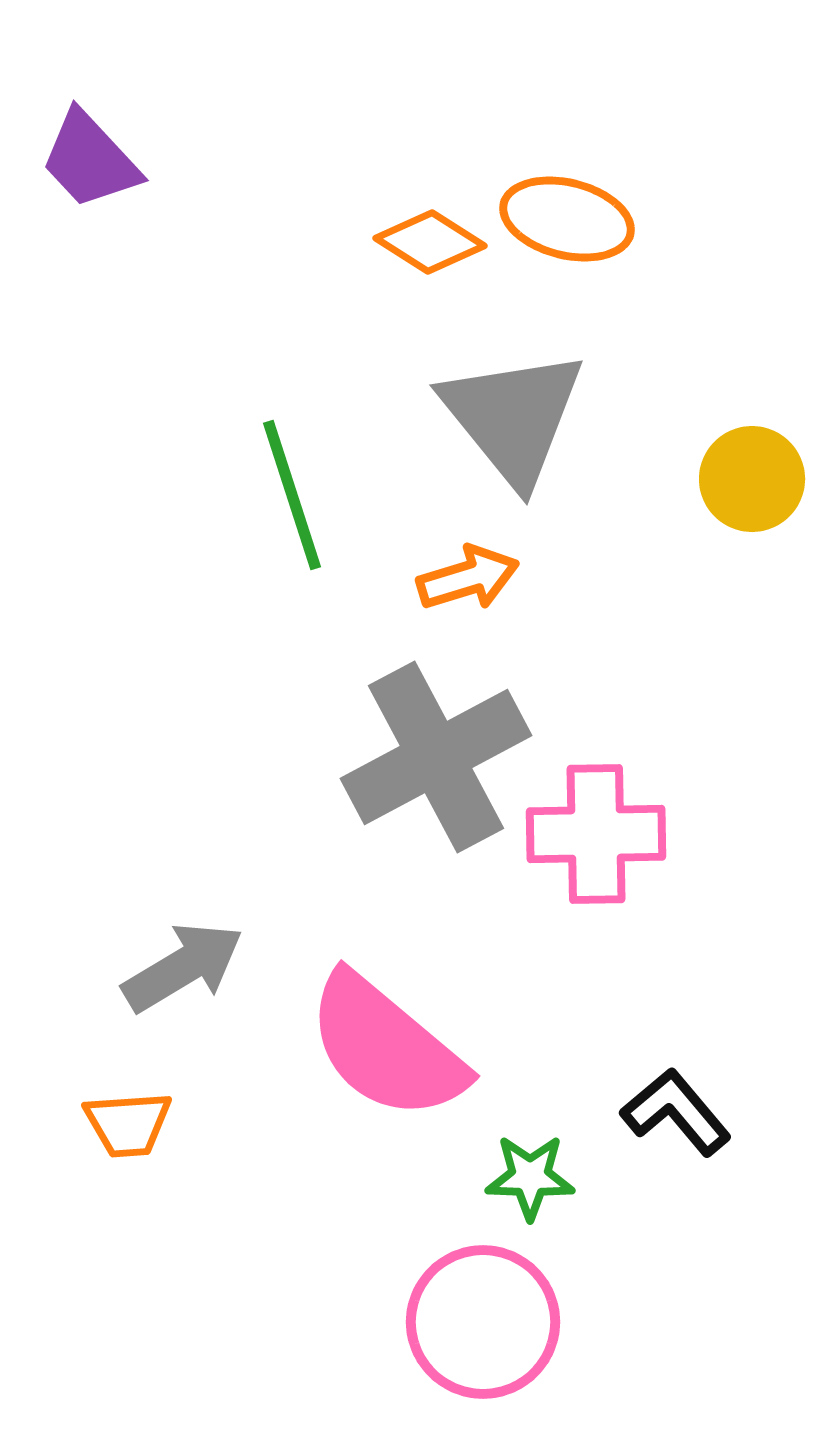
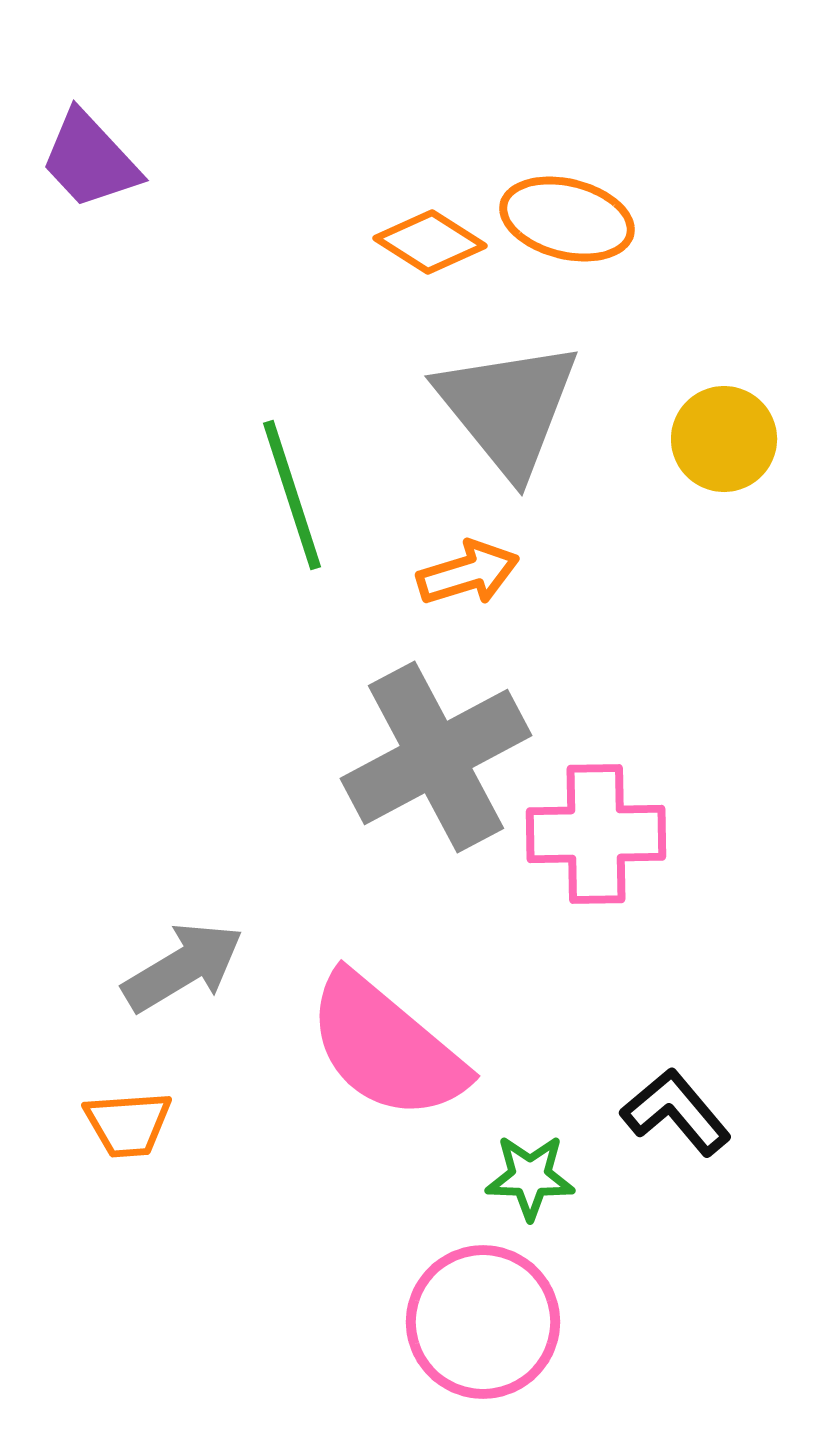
gray triangle: moved 5 px left, 9 px up
yellow circle: moved 28 px left, 40 px up
orange arrow: moved 5 px up
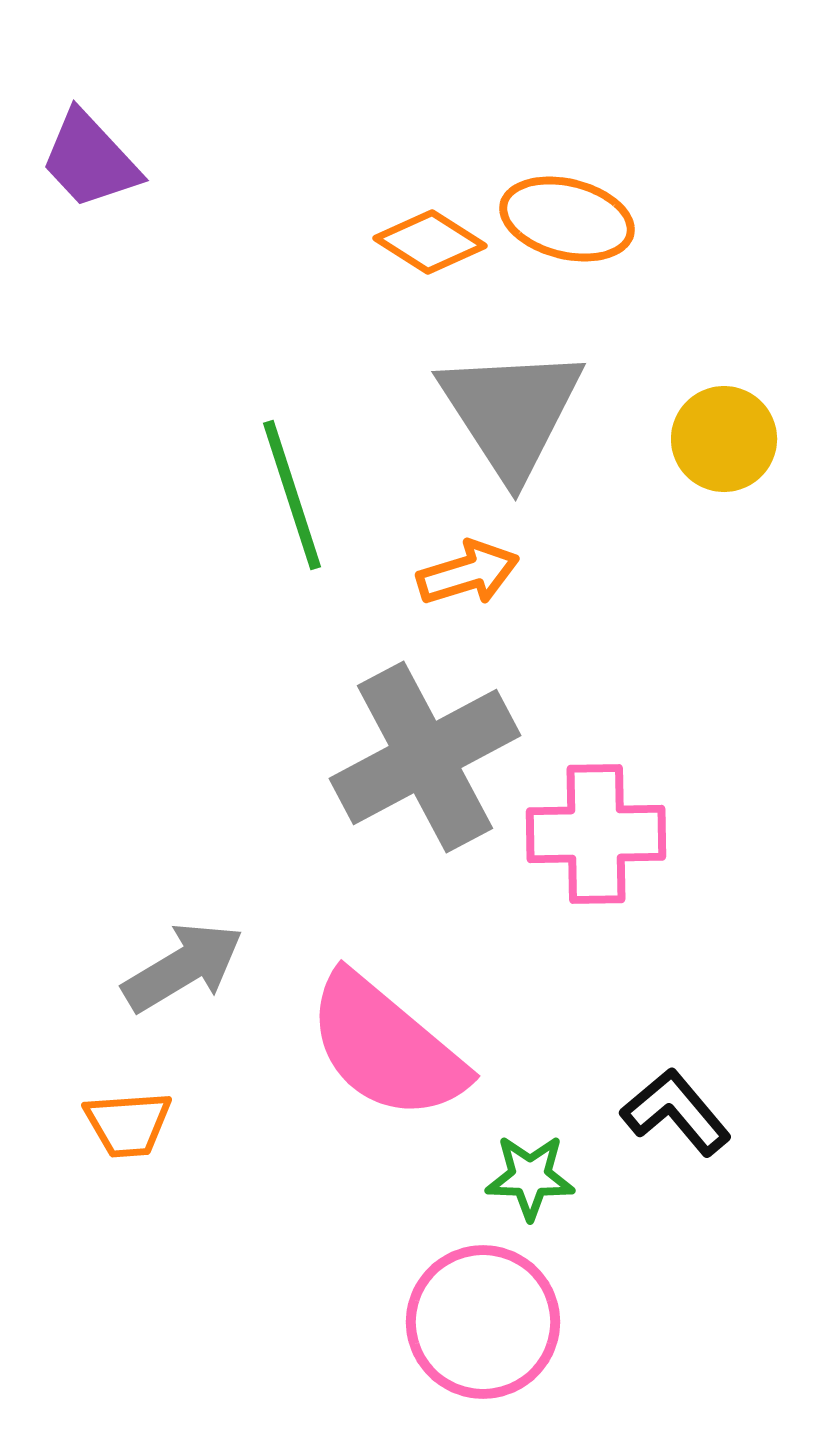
gray triangle: moved 3 px right, 4 px down; rotated 6 degrees clockwise
gray cross: moved 11 px left
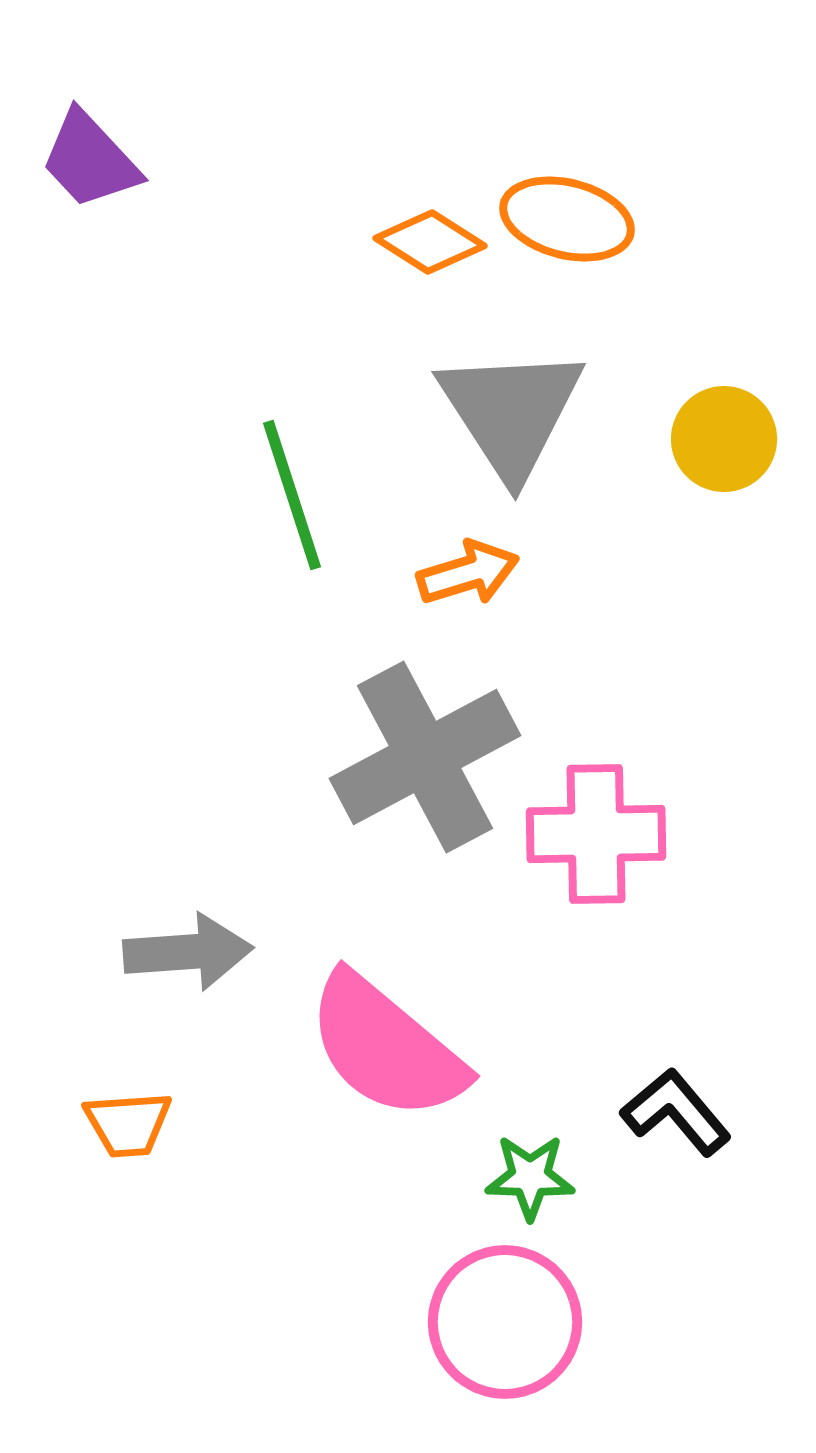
gray arrow: moved 5 px right, 15 px up; rotated 27 degrees clockwise
pink circle: moved 22 px right
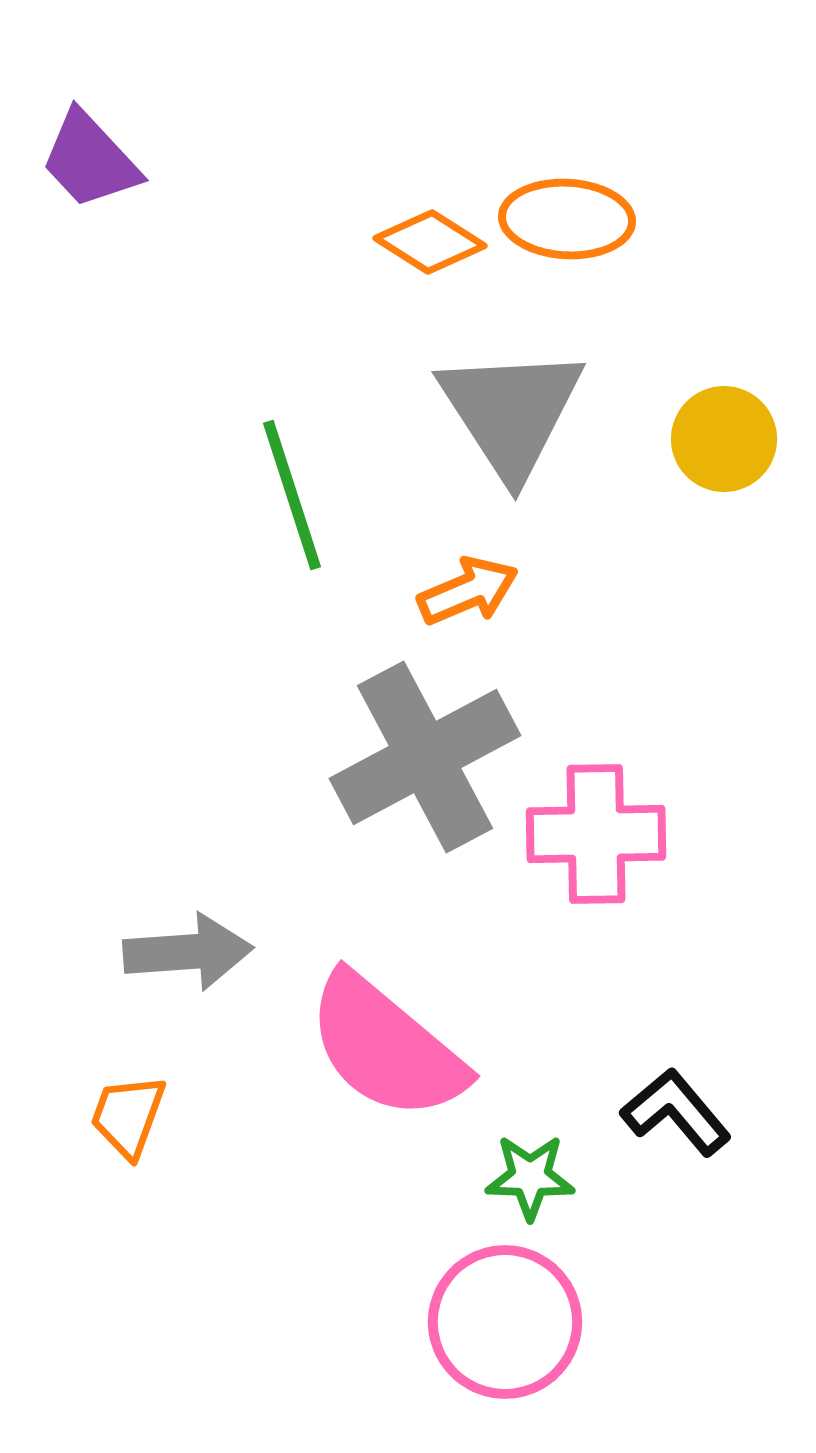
orange ellipse: rotated 11 degrees counterclockwise
orange arrow: moved 18 px down; rotated 6 degrees counterclockwise
orange trapezoid: moved 8 px up; rotated 114 degrees clockwise
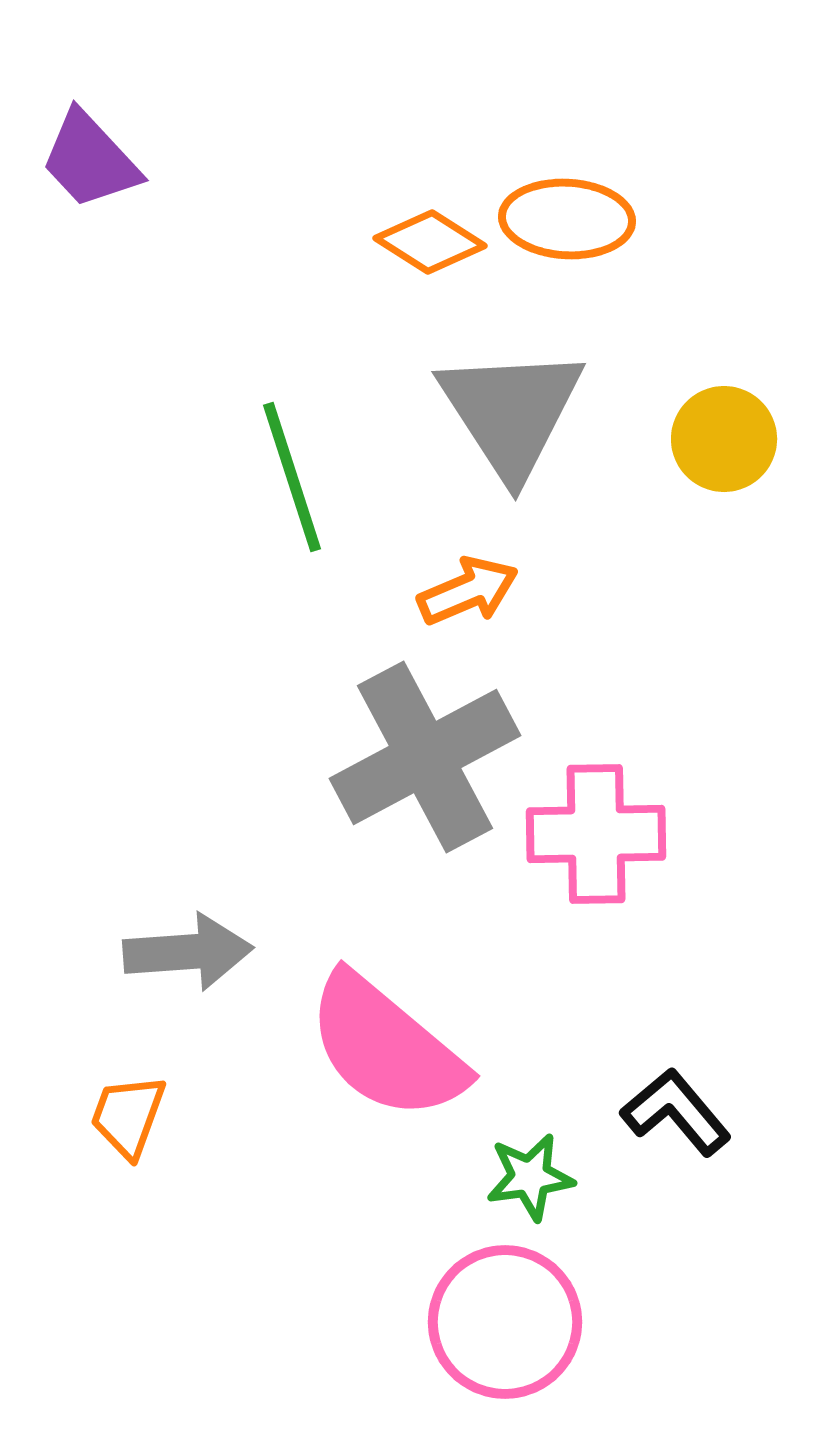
green line: moved 18 px up
green star: rotated 10 degrees counterclockwise
